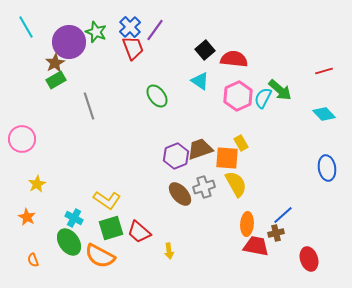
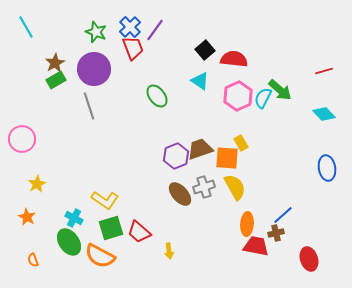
purple circle at (69, 42): moved 25 px right, 27 px down
yellow semicircle at (236, 184): moved 1 px left, 3 px down
yellow L-shape at (107, 200): moved 2 px left
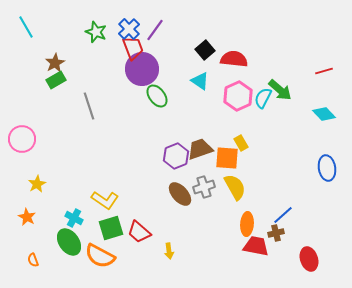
blue cross at (130, 27): moved 1 px left, 2 px down
purple circle at (94, 69): moved 48 px right
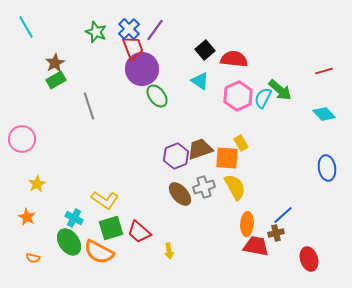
orange semicircle at (100, 256): moved 1 px left, 4 px up
orange semicircle at (33, 260): moved 2 px up; rotated 56 degrees counterclockwise
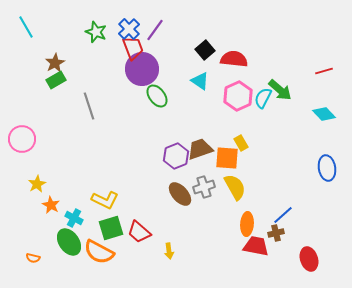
yellow L-shape at (105, 200): rotated 8 degrees counterclockwise
orange star at (27, 217): moved 24 px right, 12 px up
